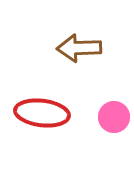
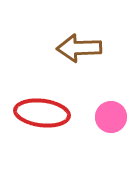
pink circle: moved 3 px left
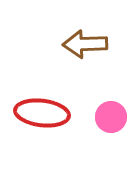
brown arrow: moved 6 px right, 4 px up
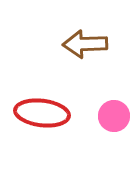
pink circle: moved 3 px right, 1 px up
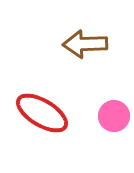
red ellipse: rotated 24 degrees clockwise
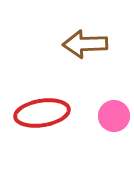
red ellipse: rotated 40 degrees counterclockwise
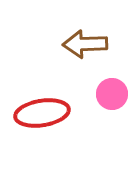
pink circle: moved 2 px left, 22 px up
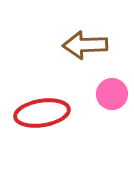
brown arrow: moved 1 px down
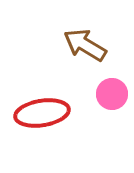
brown arrow: rotated 33 degrees clockwise
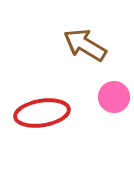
pink circle: moved 2 px right, 3 px down
